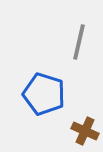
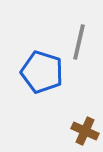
blue pentagon: moved 2 px left, 22 px up
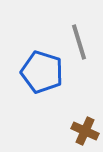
gray line: rotated 30 degrees counterclockwise
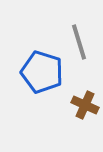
brown cross: moved 26 px up
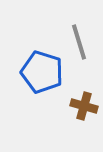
brown cross: moved 1 px left, 1 px down; rotated 8 degrees counterclockwise
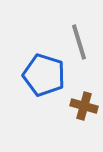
blue pentagon: moved 2 px right, 3 px down
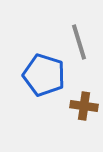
brown cross: rotated 8 degrees counterclockwise
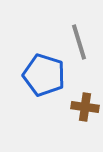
brown cross: moved 1 px right, 1 px down
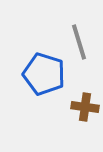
blue pentagon: moved 1 px up
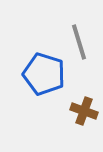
brown cross: moved 1 px left, 4 px down; rotated 12 degrees clockwise
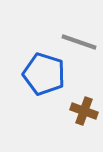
gray line: rotated 54 degrees counterclockwise
